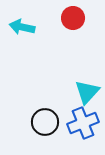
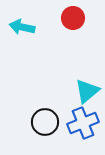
cyan triangle: moved 1 px up; rotated 8 degrees clockwise
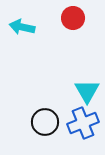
cyan triangle: rotated 20 degrees counterclockwise
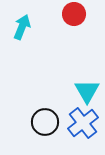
red circle: moved 1 px right, 4 px up
cyan arrow: rotated 100 degrees clockwise
blue cross: rotated 16 degrees counterclockwise
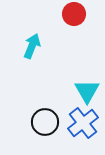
cyan arrow: moved 10 px right, 19 px down
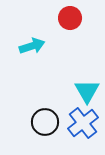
red circle: moved 4 px left, 4 px down
cyan arrow: rotated 50 degrees clockwise
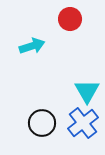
red circle: moved 1 px down
black circle: moved 3 px left, 1 px down
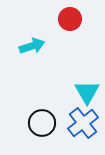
cyan triangle: moved 1 px down
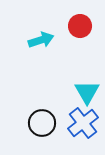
red circle: moved 10 px right, 7 px down
cyan arrow: moved 9 px right, 6 px up
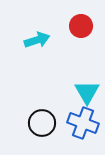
red circle: moved 1 px right
cyan arrow: moved 4 px left
blue cross: rotated 32 degrees counterclockwise
